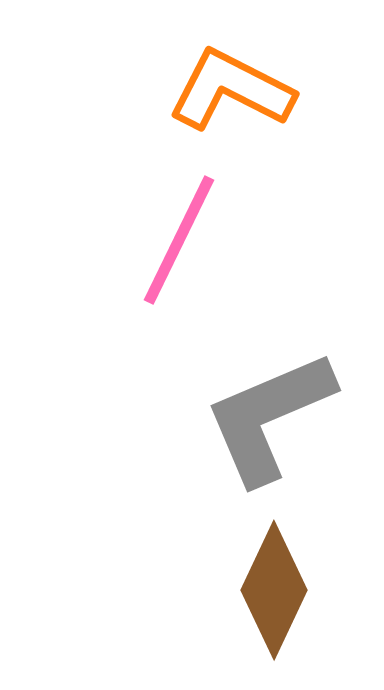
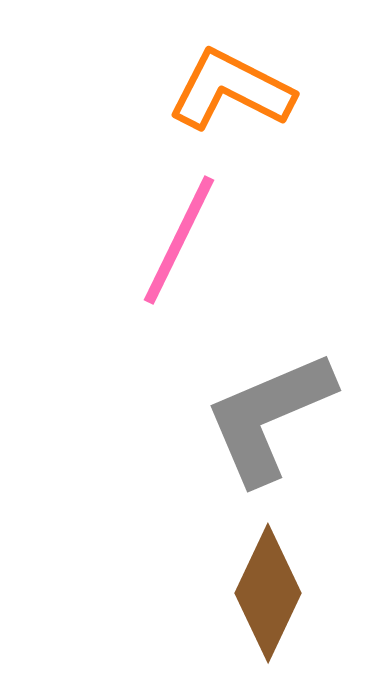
brown diamond: moved 6 px left, 3 px down
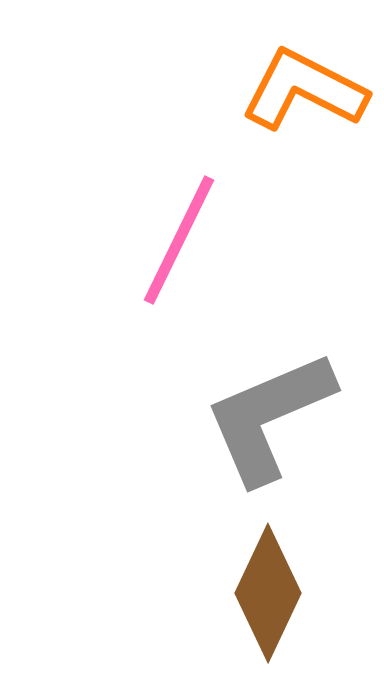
orange L-shape: moved 73 px right
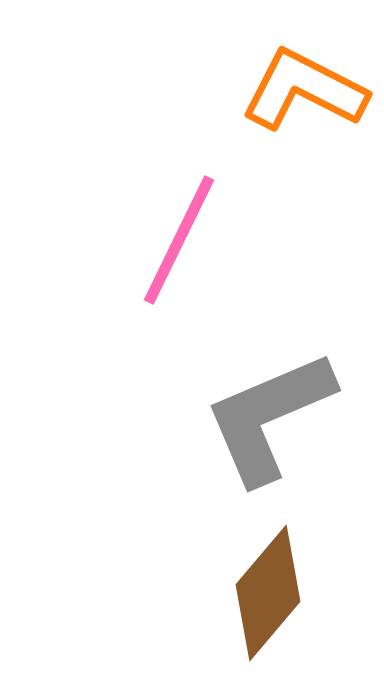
brown diamond: rotated 15 degrees clockwise
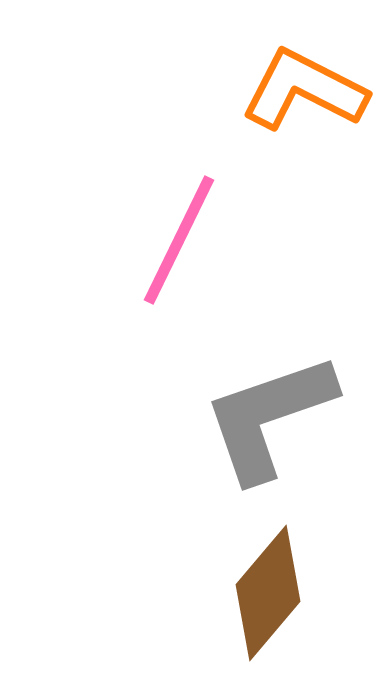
gray L-shape: rotated 4 degrees clockwise
